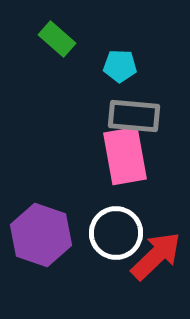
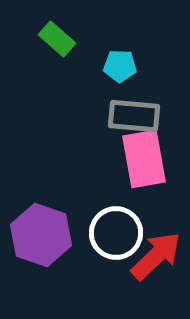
pink rectangle: moved 19 px right, 3 px down
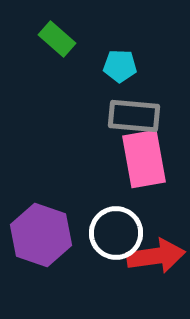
red arrow: rotated 36 degrees clockwise
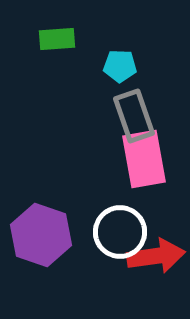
green rectangle: rotated 45 degrees counterclockwise
gray rectangle: rotated 66 degrees clockwise
white circle: moved 4 px right, 1 px up
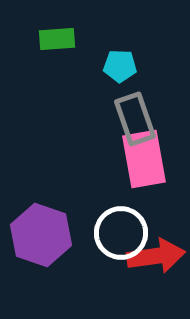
gray rectangle: moved 1 px right, 3 px down
white circle: moved 1 px right, 1 px down
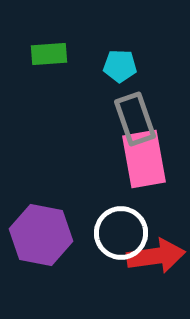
green rectangle: moved 8 px left, 15 px down
purple hexagon: rotated 8 degrees counterclockwise
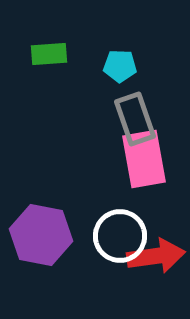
white circle: moved 1 px left, 3 px down
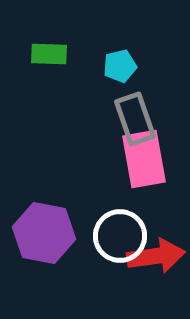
green rectangle: rotated 6 degrees clockwise
cyan pentagon: rotated 16 degrees counterclockwise
purple hexagon: moved 3 px right, 2 px up
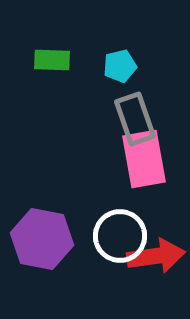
green rectangle: moved 3 px right, 6 px down
purple hexagon: moved 2 px left, 6 px down
